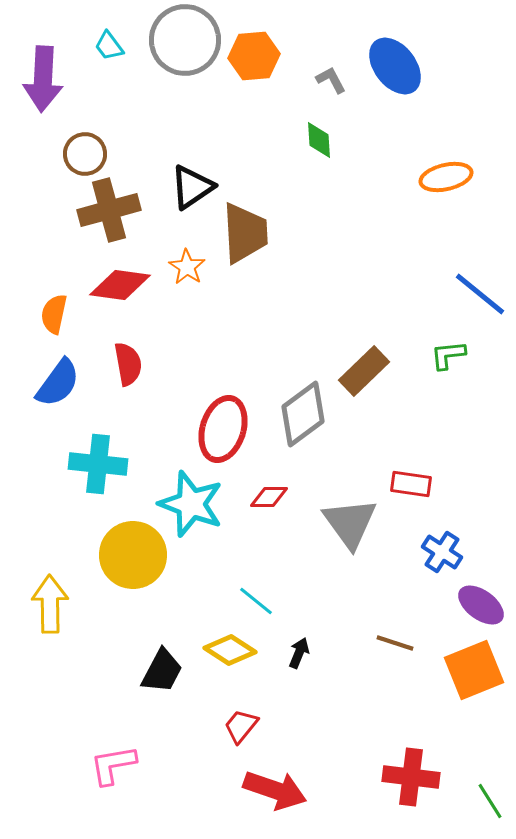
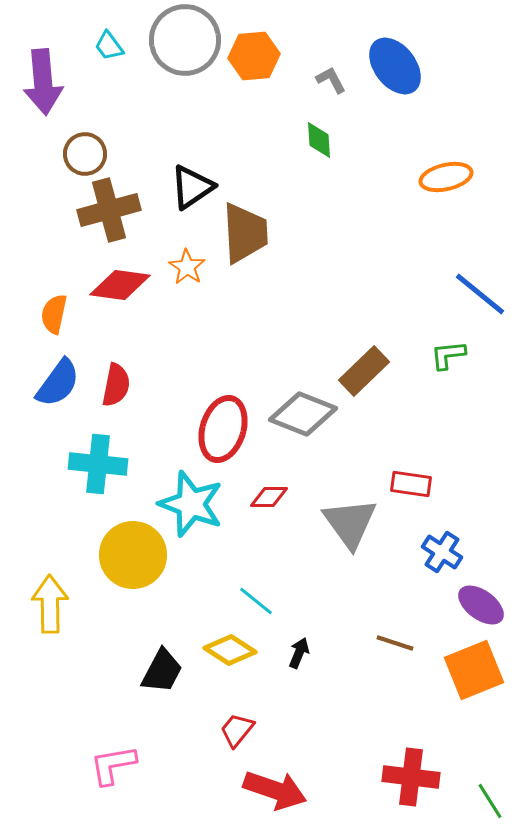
purple arrow at (43, 79): moved 3 px down; rotated 8 degrees counterclockwise
red semicircle at (128, 364): moved 12 px left, 21 px down; rotated 21 degrees clockwise
gray diamond at (303, 414): rotated 58 degrees clockwise
red trapezoid at (241, 726): moved 4 px left, 4 px down
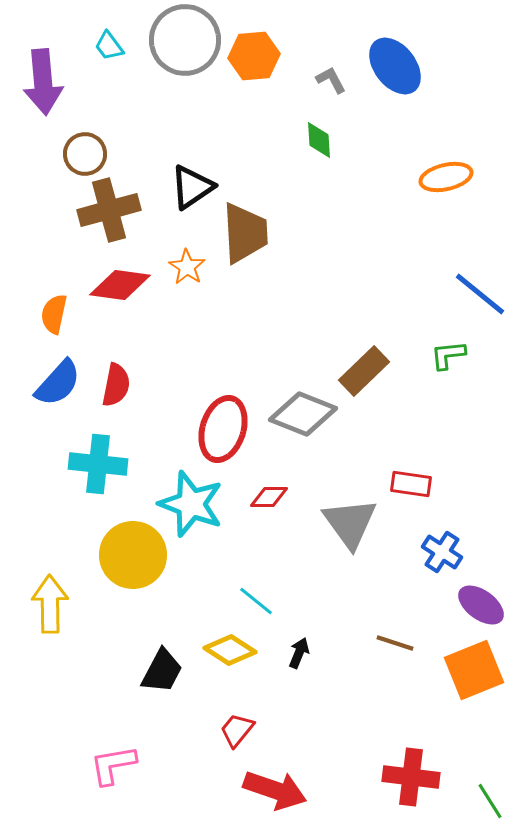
blue semicircle at (58, 383): rotated 6 degrees clockwise
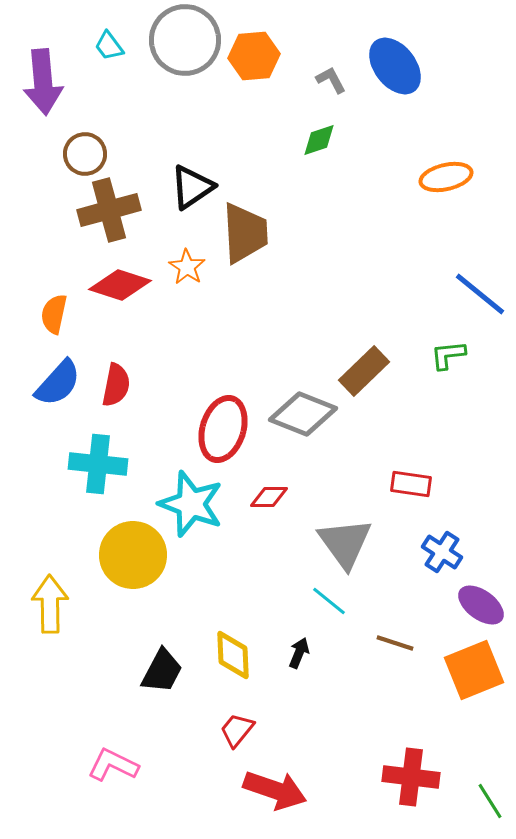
green diamond at (319, 140): rotated 75 degrees clockwise
red diamond at (120, 285): rotated 10 degrees clockwise
gray triangle at (350, 523): moved 5 px left, 20 px down
cyan line at (256, 601): moved 73 px right
yellow diamond at (230, 650): moved 3 px right, 5 px down; rotated 54 degrees clockwise
pink L-shape at (113, 765): rotated 36 degrees clockwise
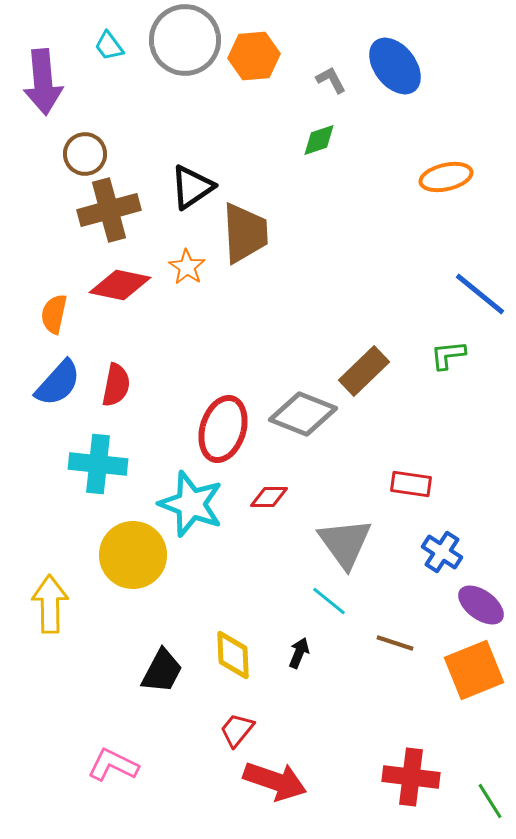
red diamond at (120, 285): rotated 6 degrees counterclockwise
red arrow at (275, 790): moved 9 px up
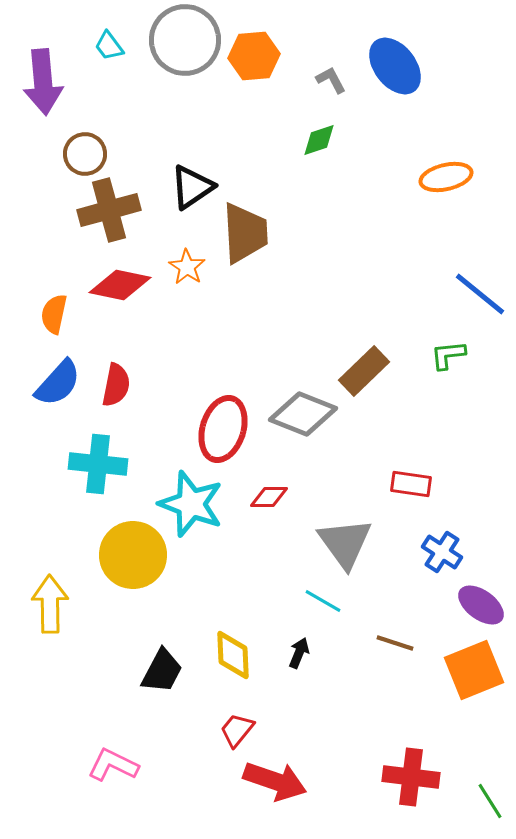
cyan line at (329, 601): moved 6 px left; rotated 9 degrees counterclockwise
